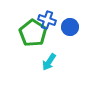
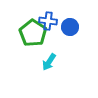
blue cross: moved 1 px right, 1 px down; rotated 12 degrees counterclockwise
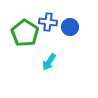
blue cross: moved 1 px down
green pentagon: moved 8 px left
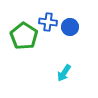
green pentagon: moved 1 px left, 3 px down
cyan arrow: moved 15 px right, 11 px down
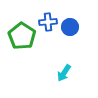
blue cross: rotated 12 degrees counterclockwise
green pentagon: moved 2 px left
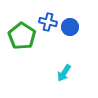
blue cross: rotated 18 degrees clockwise
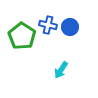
blue cross: moved 3 px down
cyan arrow: moved 3 px left, 3 px up
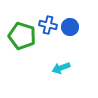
green pentagon: rotated 16 degrees counterclockwise
cyan arrow: moved 2 px up; rotated 36 degrees clockwise
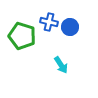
blue cross: moved 1 px right, 3 px up
cyan arrow: moved 3 px up; rotated 102 degrees counterclockwise
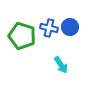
blue cross: moved 6 px down
